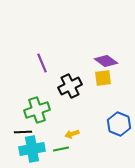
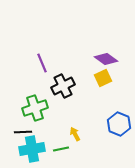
purple diamond: moved 2 px up
yellow square: rotated 18 degrees counterclockwise
black cross: moved 7 px left
green cross: moved 2 px left, 2 px up
yellow arrow: moved 3 px right; rotated 80 degrees clockwise
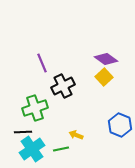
yellow square: moved 1 px right, 1 px up; rotated 18 degrees counterclockwise
blue hexagon: moved 1 px right, 1 px down
yellow arrow: moved 1 px right, 1 px down; rotated 40 degrees counterclockwise
cyan cross: rotated 25 degrees counterclockwise
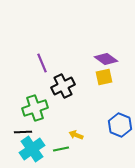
yellow square: rotated 30 degrees clockwise
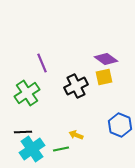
black cross: moved 13 px right
green cross: moved 8 px left, 15 px up; rotated 15 degrees counterclockwise
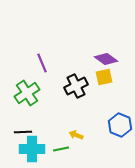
cyan cross: rotated 35 degrees clockwise
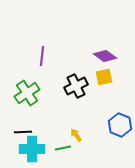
purple diamond: moved 1 px left, 3 px up
purple line: moved 7 px up; rotated 30 degrees clockwise
yellow arrow: rotated 32 degrees clockwise
green line: moved 2 px right, 1 px up
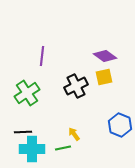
yellow arrow: moved 2 px left, 1 px up
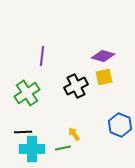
purple diamond: moved 2 px left; rotated 20 degrees counterclockwise
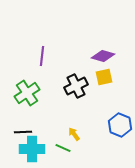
green line: rotated 35 degrees clockwise
